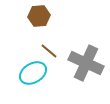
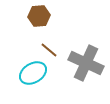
brown line: moved 1 px up
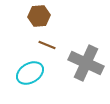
brown line: moved 2 px left, 5 px up; rotated 18 degrees counterclockwise
cyan ellipse: moved 3 px left
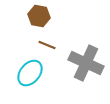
brown hexagon: rotated 15 degrees clockwise
cyan ellipse: rotated 20 degrees counterclockwise
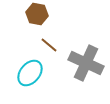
brown hexagon: moved 2 px left, 2 px up
brown line: moved 2 px right; rotated 18 degrees clockwise
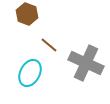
brown hexagon: moved 10 px left; rotated 10 degrees clockwise
cyan ellipse: rotated 12 degrees counterclockwise
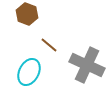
gray cross: moved 1 px right, 2 px down
cyan ellipse: moved 1 px left, 1 px up
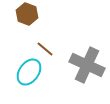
brown line: moved 4 px left, 4 px down
cyan ellipse: rotated 8 degrees clockwise
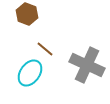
cyan ellipse: moved 1 px right, 1 px down
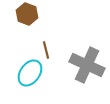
brown line: moved 1 px right, 1 px down; rotated 36 degrees clockwise
